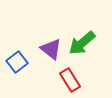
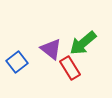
green arrow: moved 1 px right
red rectangle: moved 12 px up
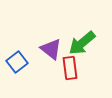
green arrow: moved 1 px left
red rectangle: rotated 25 degrees clockwise
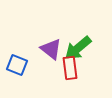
green arrow: moved 4 px left, 5 px down
blue square: moved 3 px down; rotated 30 degrees counterclockwise
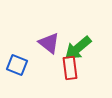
purple triangle: moved 2 px left, 6 px up
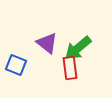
purple triangle: moved 2 px left
blue square: moved 1 px left
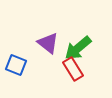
purple triangle: moved 1 px right
red rectangle: moved 3 px right, 1 px down; rotated 25 degrees counterclockwise
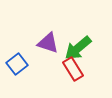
purple triangle: rotated 20 degrees counterclockwise
blue square: moved 1 px right, 1 px up; rotated 30 degrees clockwise
